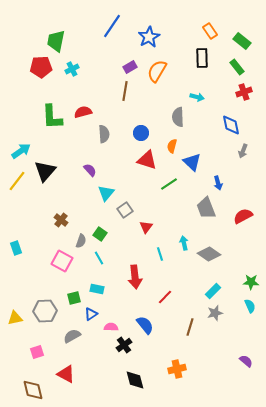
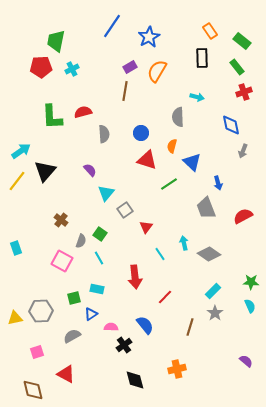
cyan line at (160, 254): rotated 16 degrees counterclockwise
gray hexagon at (45, 311): moved 4 px left
gray star at (215, 313): rotated 21 degrees counterclockwise
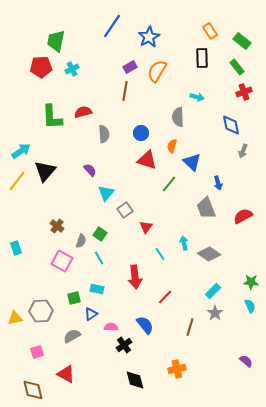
green line at (169, 184): rotated 18 degrees counterclockwise
brown cross at (61, 220): moved 4 px left, 6 px down
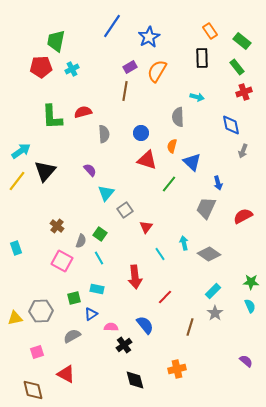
gray trapezoid at (206, 208): rotated 45 degrees clockwise
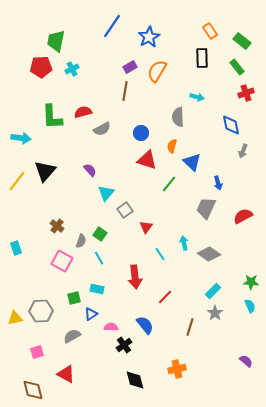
red cross at (244, 92): moved 2 px right, 1 px down
gray semicircle at (104, 134): moved 2 px left, 5 px up; rotated 66 degrees clockwise
cyan arrow at (21, 151): moved 13 px up; rotated 42 degrees clockwise
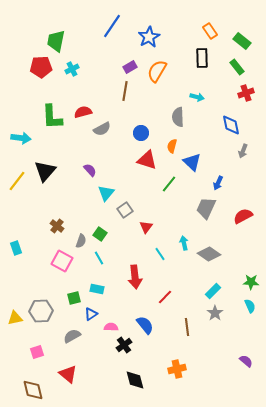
blue arrow at (218, 183): rotated 40 degrees clockwise
brown line at (190, 327): moved 3 px left; rotated 24 degrees counterclockwise
red triangle at (66, 374): moved 2 px right; rotated 12 degrees clockwise
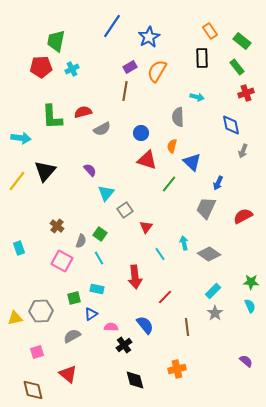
cyan rectangle at (16, 248): moved 3 px right
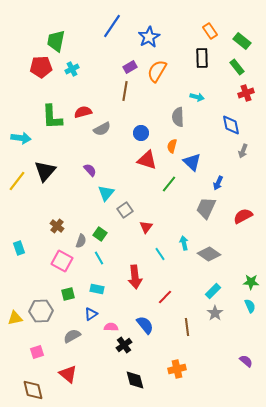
green square at (74, 298): moved 6 px left, 4 px up
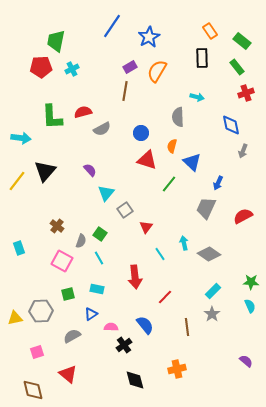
gray star at (215, 313): moved 3 px left, 1 px down
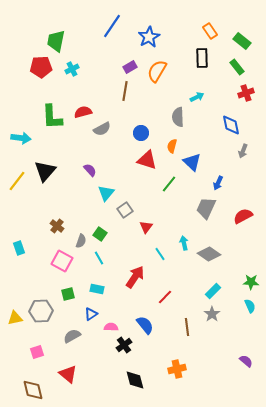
cyan arrow at (197, 97): rotated 40 degrees counterclockwise
red arrow at (135, 277): rotated 140 degrees counterclockwise
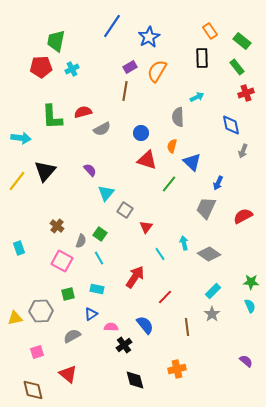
gray square at (125, 210): rotated 21 degrees counterclockwise
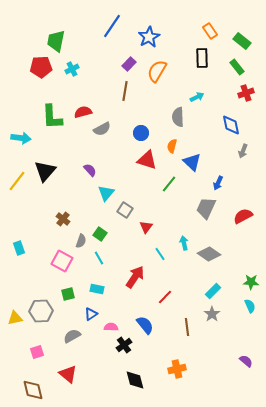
purple rectangle at (130, 67): moved 1 px left, 3 px up; rotated 16 degrees counterclockwise
brown cross at (57, 226): moved 6 px right, 7 px up
